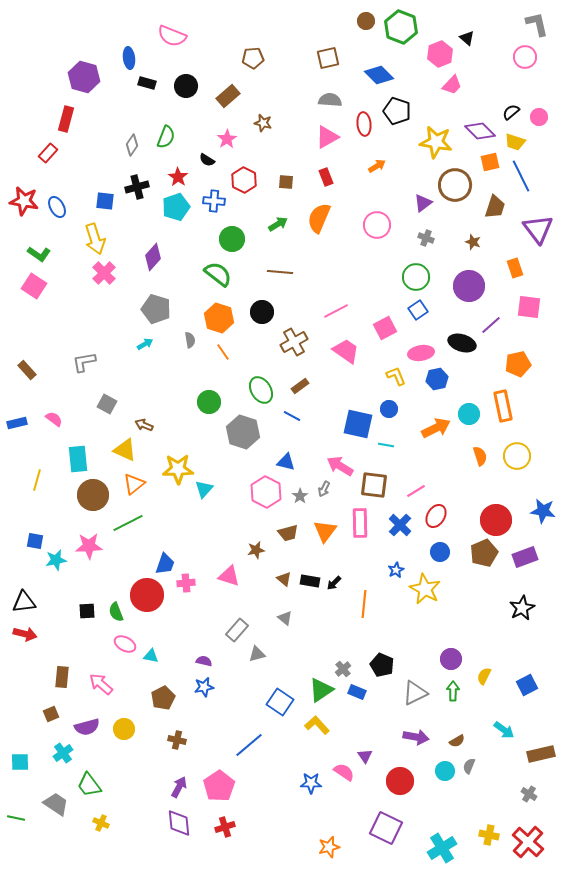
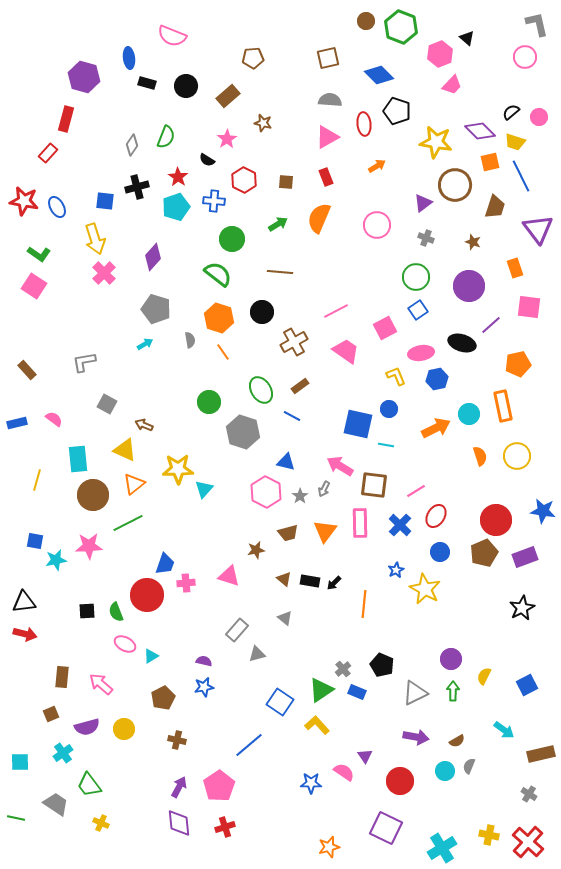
cyan triangle at (151, 656): rotated 42 degrees counterclockwise
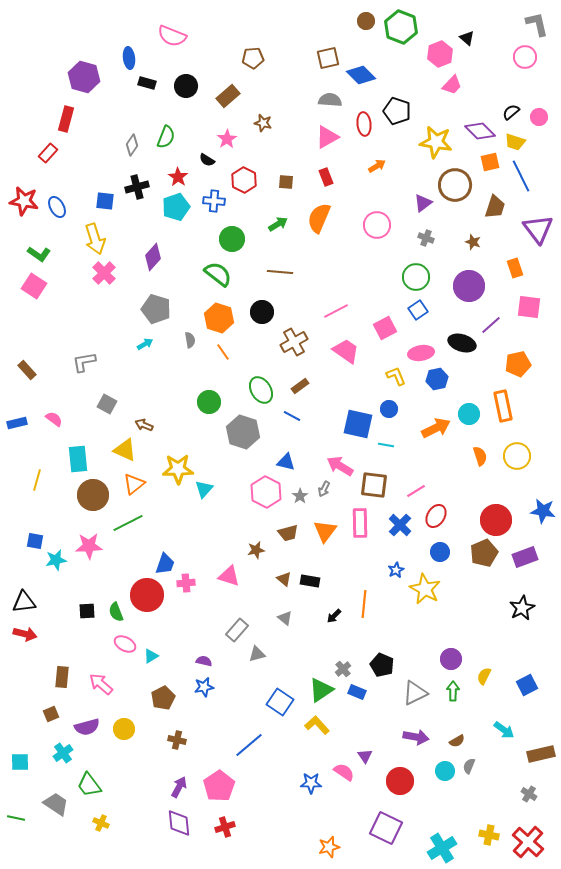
blue diamond at (379, 75): moved 18 px left
black arrow at (334, 583): moved 33 px down
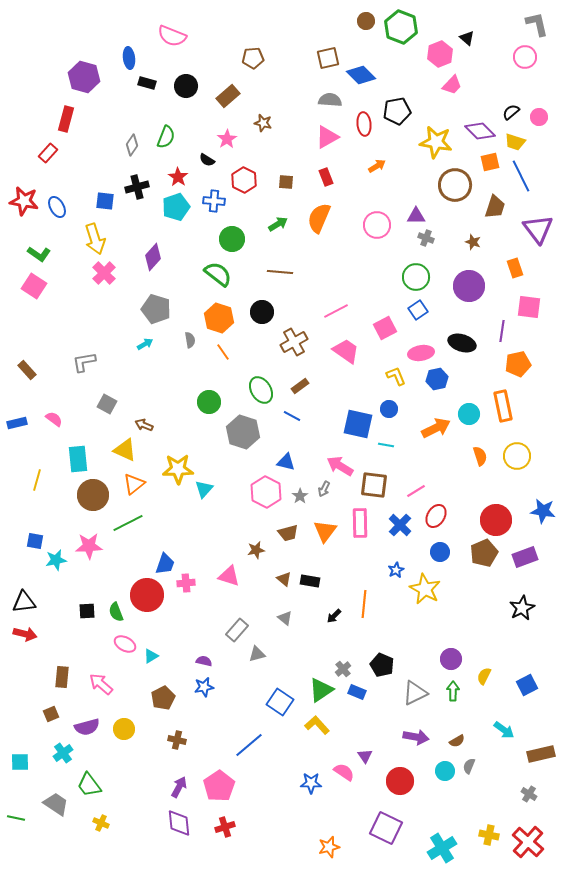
black pentagon at (397, 111): rotated 28 degrees counterclockwise
purple triangle at (423, 203): moved 7 px left, 13 px down; rotated 36 degrees clockwise
purple line at (491, 325): moved 11 px right, 6 px down; rotated 40 degrees counterclockwise
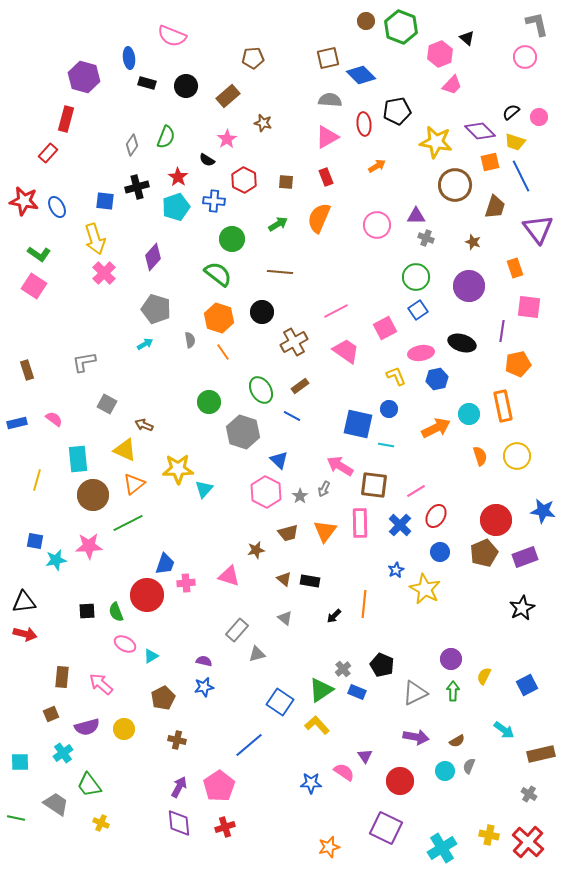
brown rectangle at (27, 370): rotated 24 degrees clockwise
blue triangle at (286, 462): moved 7 px left, 2 px up; rotated 30 degrees clockwise
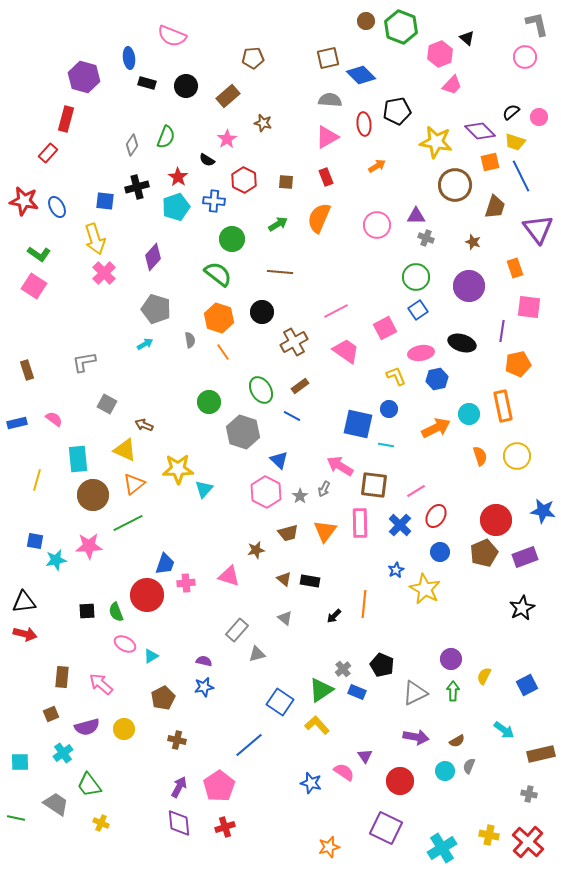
blue star at (311, 783): rotated 15 degrees clockwise
gray cross at (529, 794): rotated 21 degrees counterclockwise
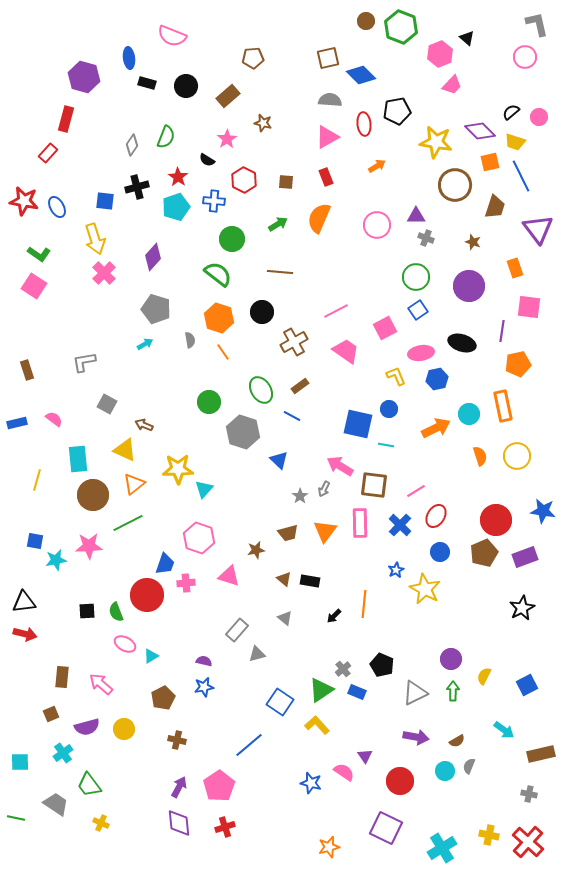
pink hexagon at (266, 492): moved 67 px left, 46 px down; rotated 8 degrees counterclockwise
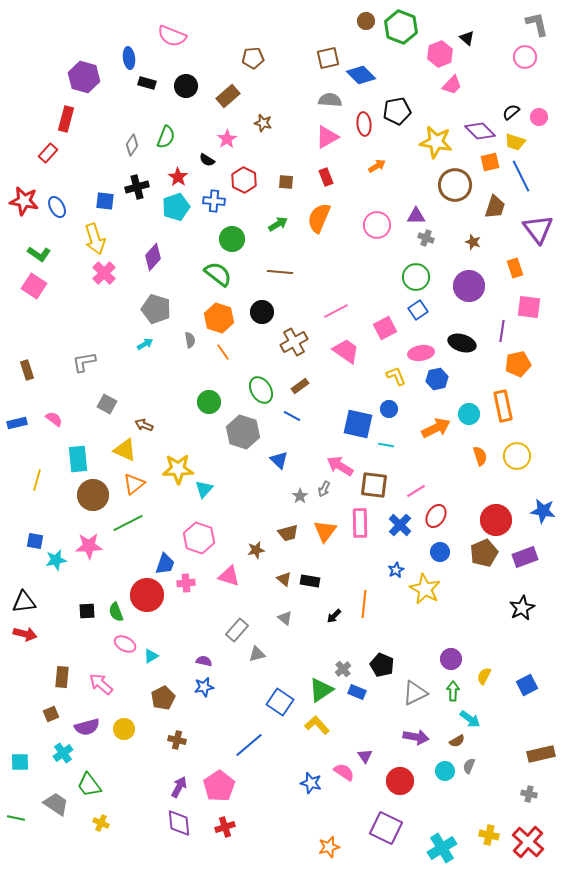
cyan arrow at (504, 730): moved 34 px left, 11 px up
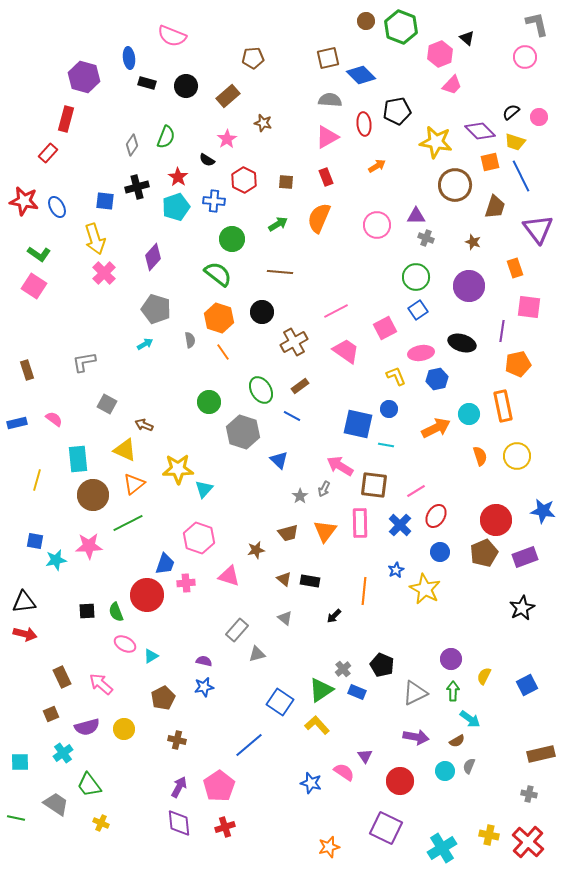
orange line at (364, 604): moved 13 px up
brown rectangle at (62, 677): rotated 30 degrees counterclockwise
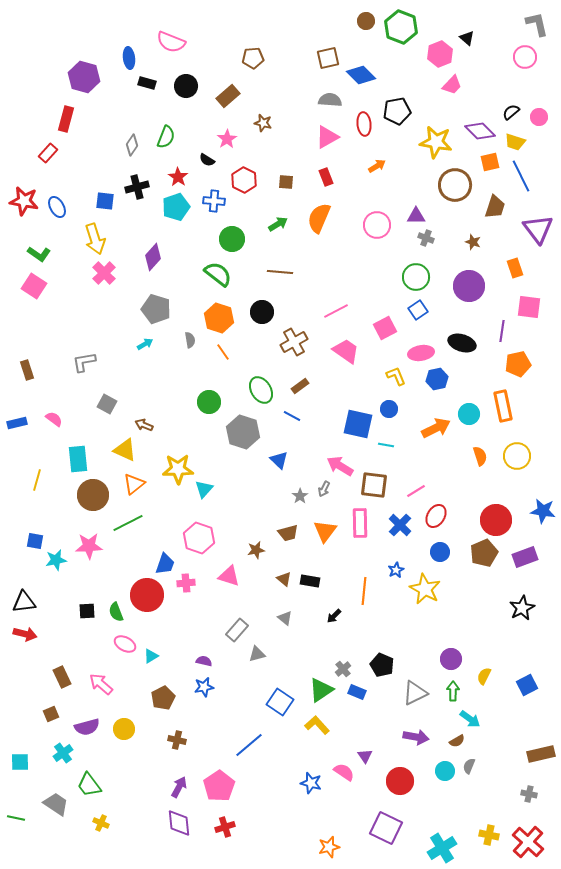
pink semicircle at (172, 36): moved 1 px left, 6 px down
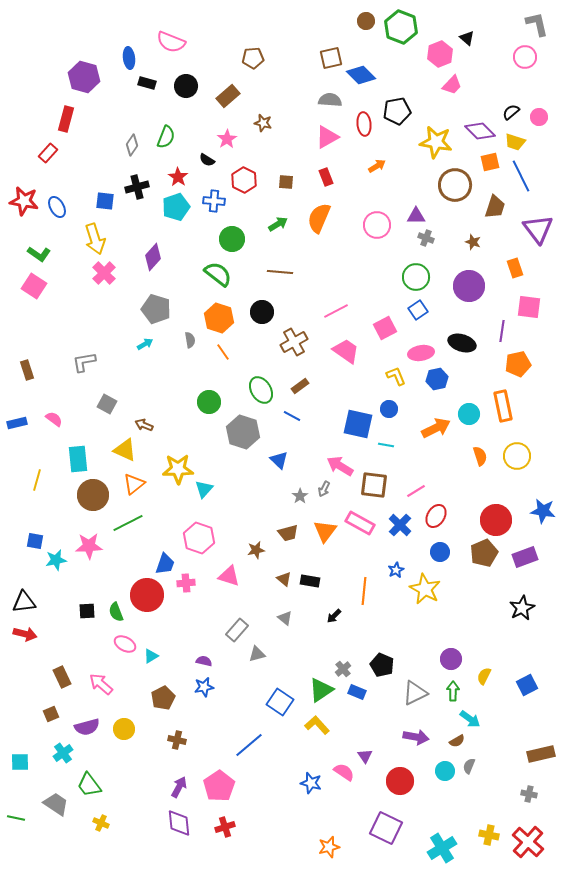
brown square at (328, 58): moved 3 px right
pink rectangle at (360, 523): rotated 60 degrees counterclockwise
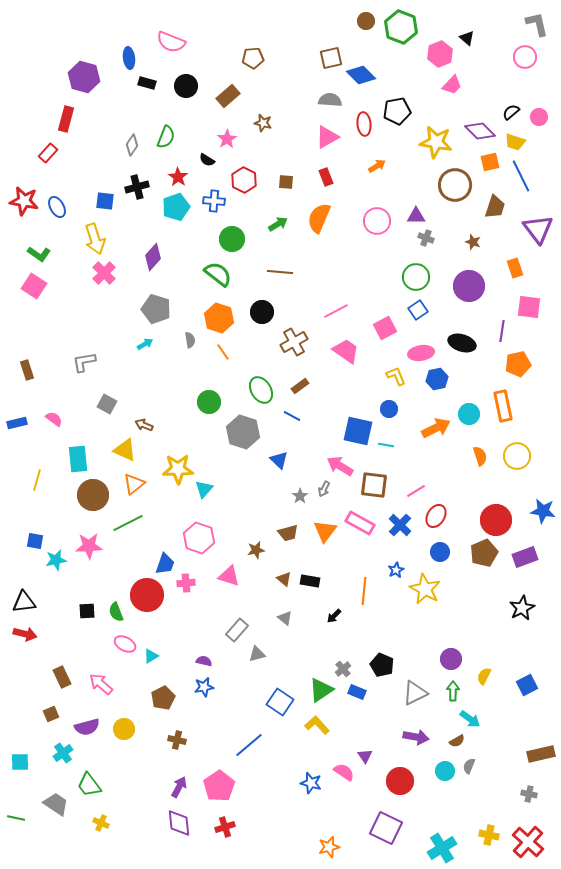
pink circle at (377, 225): moved 4 px up
blue square at (358, 424): moved 7 px down
